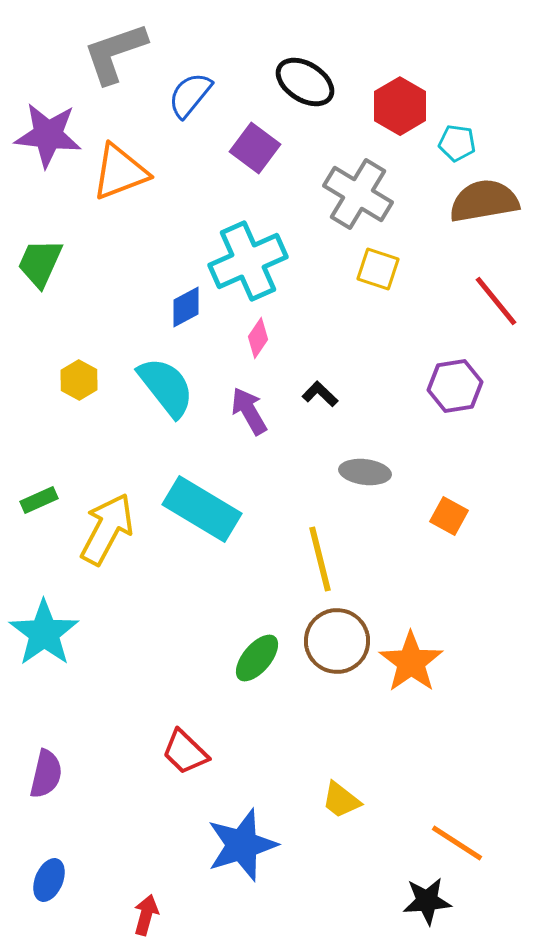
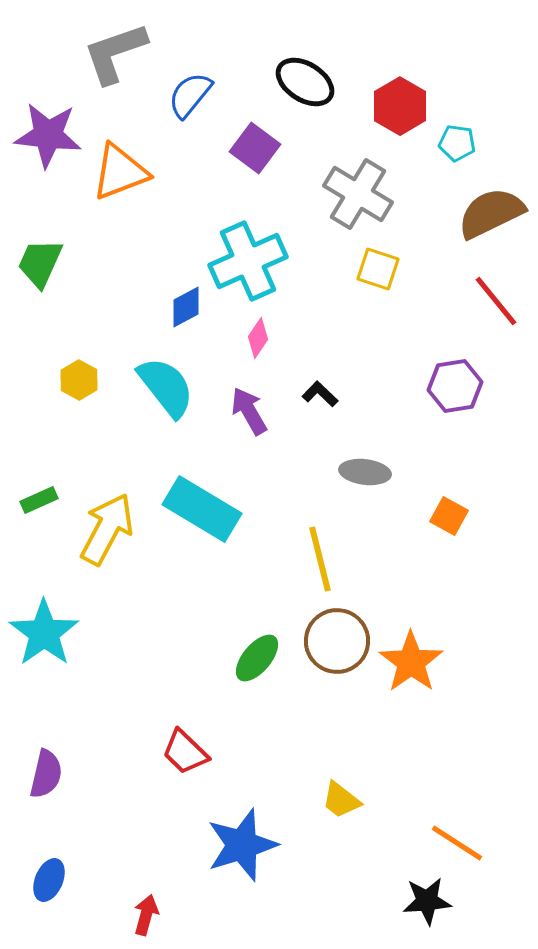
brown semicircle: moved 7 px right, 12 px down; rotated 16 degrees counterclockwise
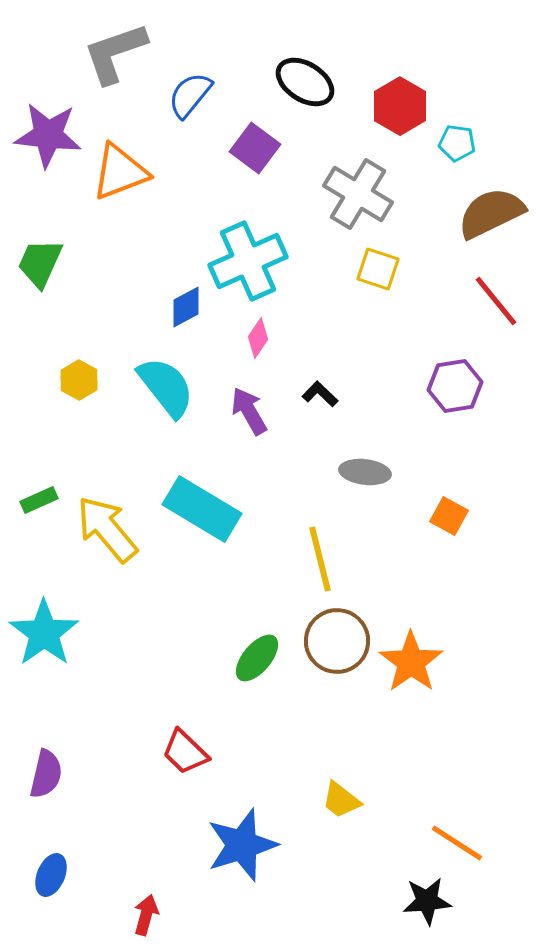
yellow arrow: rotated 68 degrees counterclockwise
blue ellipse: moved 2 px right, 5 px up
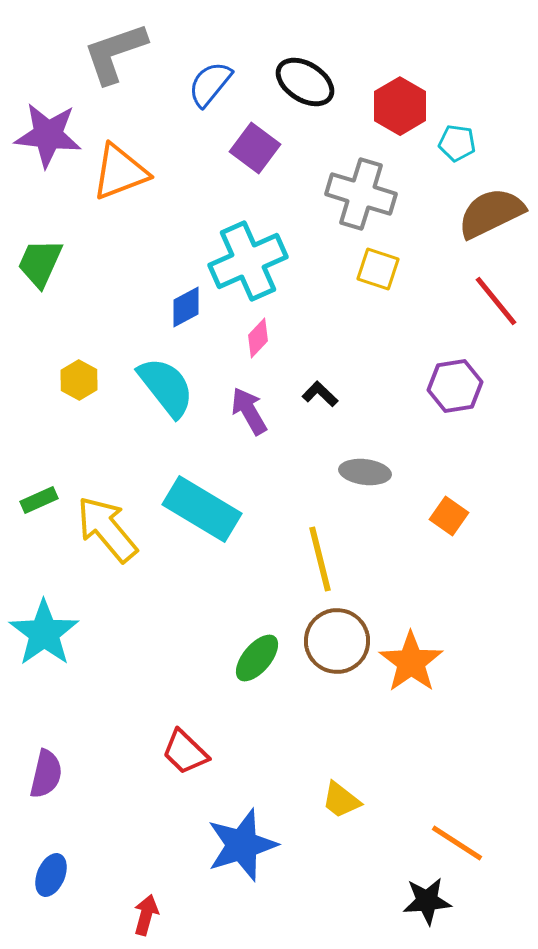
blue semicircle: moved 20 px right, 11 px up
gray cross: moved 3 px right; rotated 14 degrees counterclockwise
pink diamond: rotated 9 degrees clockwise
orange square: rotated 6 degrees clockwise
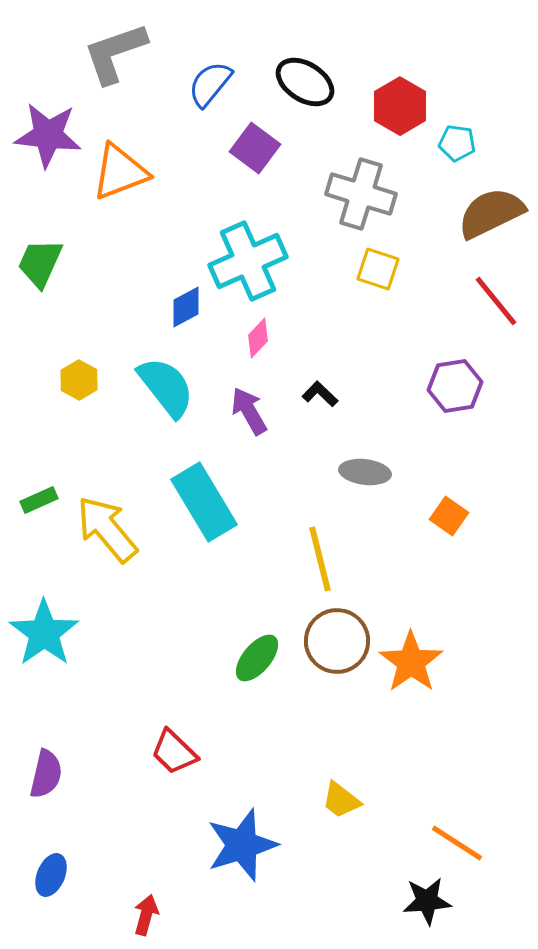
cyan rectangle: moved 2 px right, 7 px up; rotated 28 degrees clockwise
red trapezoid: moved 11 px left
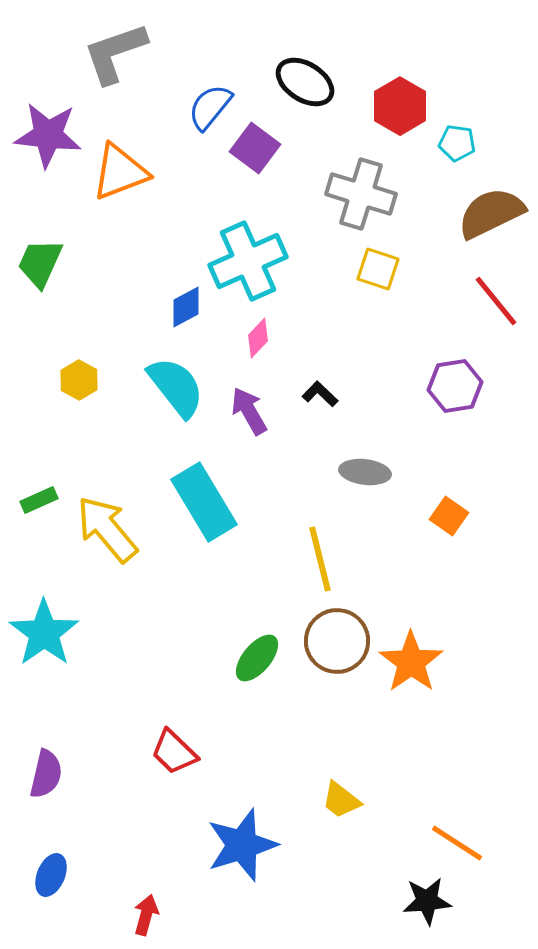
blue semicircle: moved 23 px down
cyan semicircle: moved 10 px right
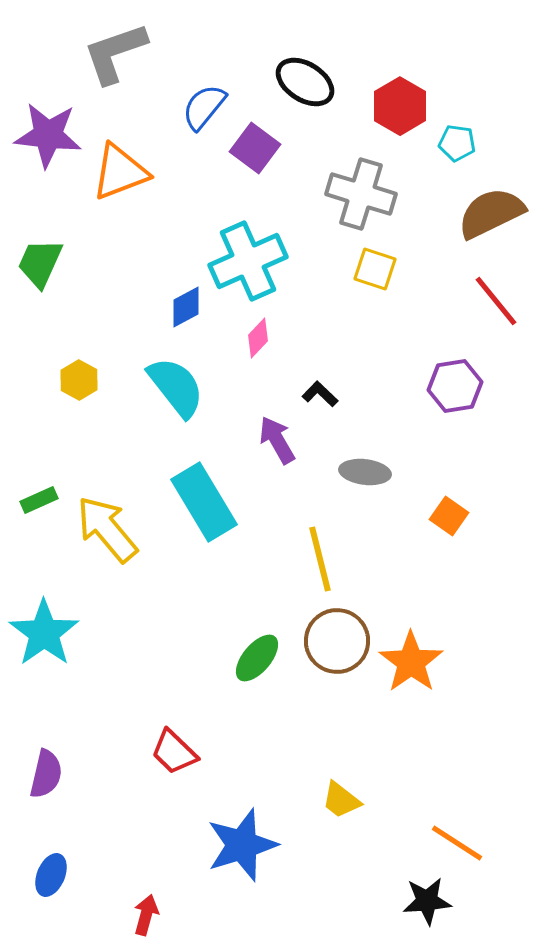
blue semicircle: moved 6 px left
yellow square: moved 3 px left
purple arrow: moved 28 px right, 29 px down
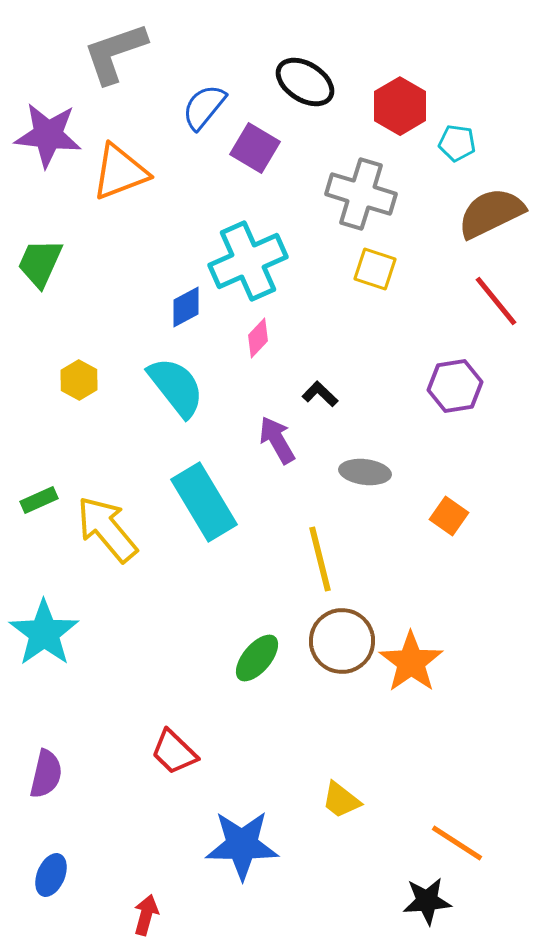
purple square: rotated 6 degrees counterclockwise
brown circle: moved 5 px right
blue star: rotated 18 degrees clockwise
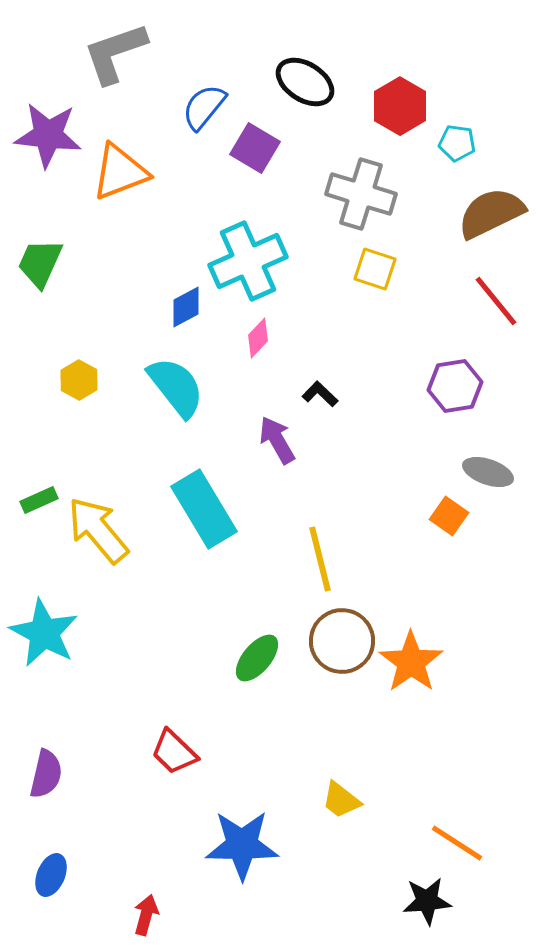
gray ellipse: moved 123 px right; rotated 12 degrees clockwise
cyan rectangle: moved 7 px down
yellow arrow: moved 9 px left, 1 px down
cyan star: rotated 8 degrees counterclockwise
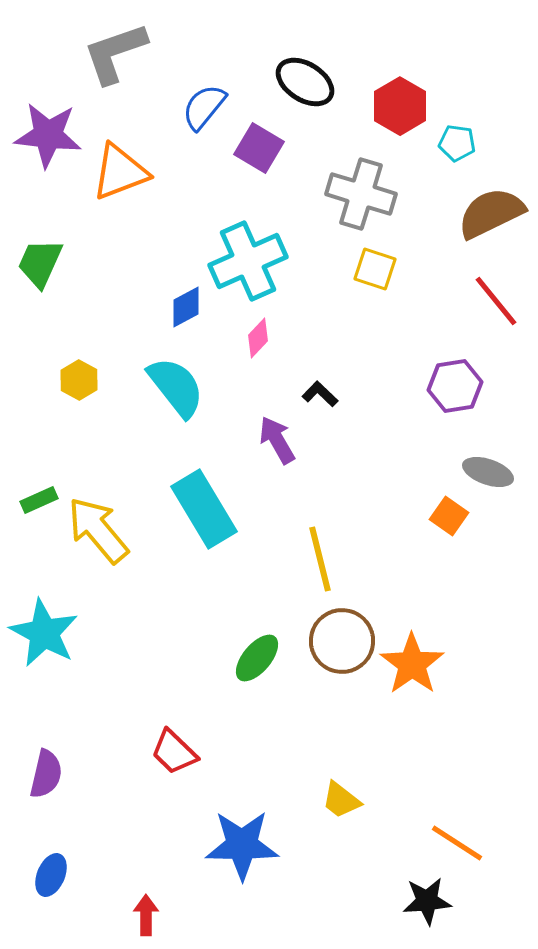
purple square: moved 4 px right
orange star: moved 1 px right, 2 px down
red arrow: rotated 15 degrees counterclockwise
